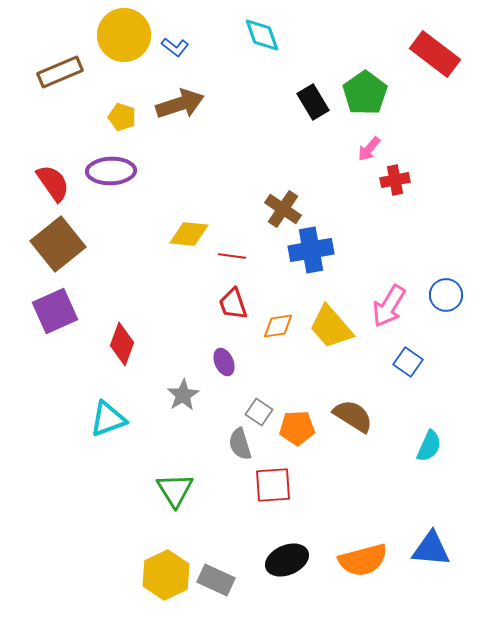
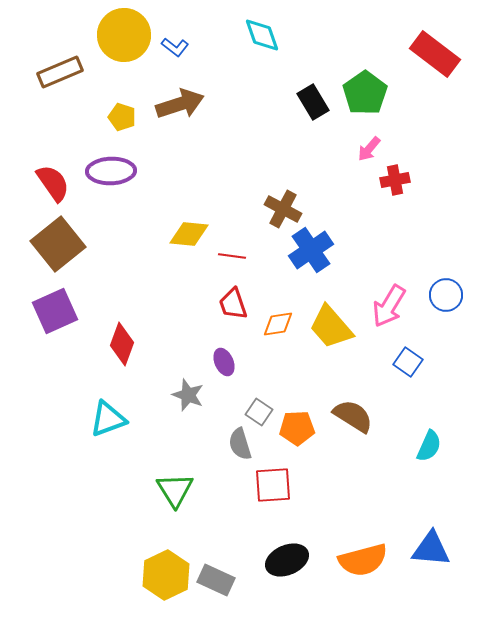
brown cross at (283, 209): rotated 6 degrees counterclockwise
blue cross at (311, 250): rotated 24 degrees counterclockwise
orange diamond at (278, 326): moved 2 px up
gray star at (183, 395): moved 5 px right; rotated 20 degrees counterclockwise
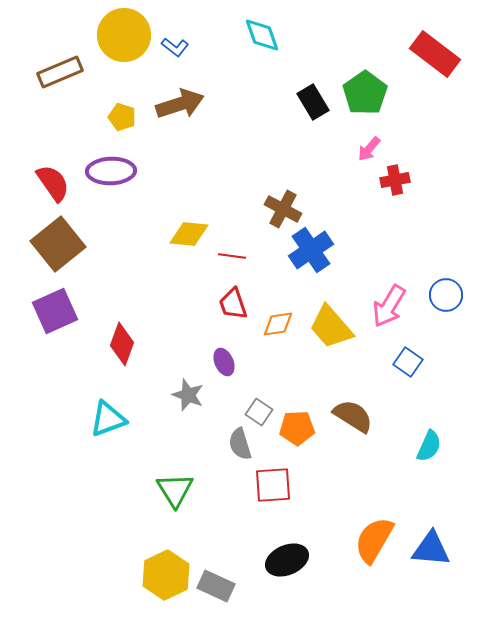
orange semicircle at (363, 560): moved 11 px right, 20 px up; rotated 135 degrees clockwise
gray rectangle at (216, 580): moved 6 px down
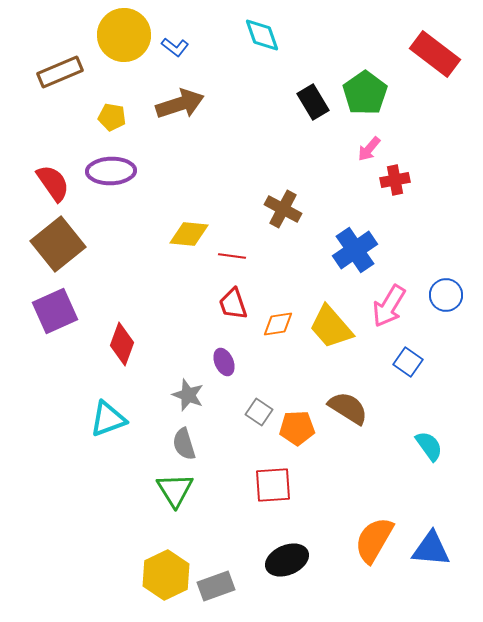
yellow pentagon at (122, 117): moved 10 px left; rotated 8 degrees counterclockwise
blue cross at (311, 250): moved 44 px right
brown semicircle at (353, 416): moved 5 px left, 8 px up
gray semicircle at (240, 444): moved 56 px left
cyan semicircle at (429, 446): rotated 60 degrees counterclockwise
gray rectangle at (216, 586): rotated 45 degrees counterclockwise
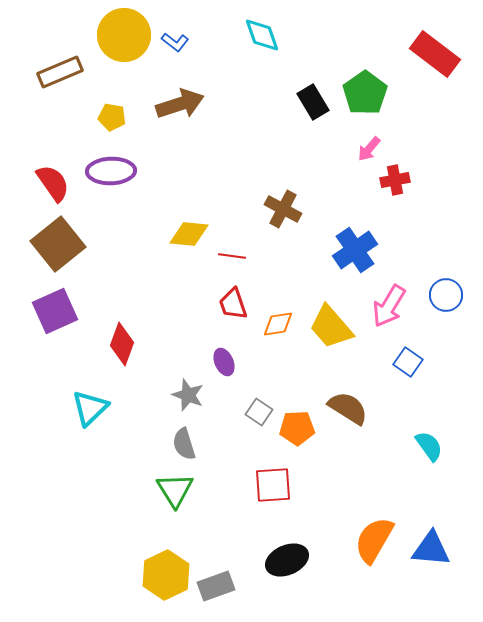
blue L-shape at (175, 47): moved 5 px up
cyan triangle at (108, 419): moved 18 px left, 11 px up; rotated 24 degrees counterclockwise
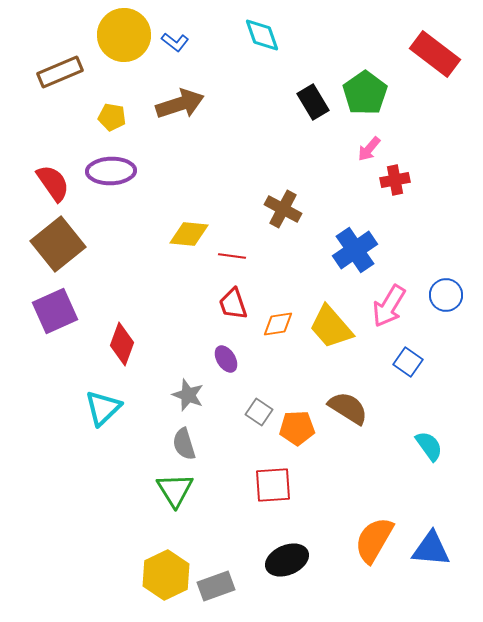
purple ellipse at (224, 362): moved 2 px right, 3 px up; rotated 8 degrees counterclockwise
cyan triangle at (90, 408): moved 13 px right
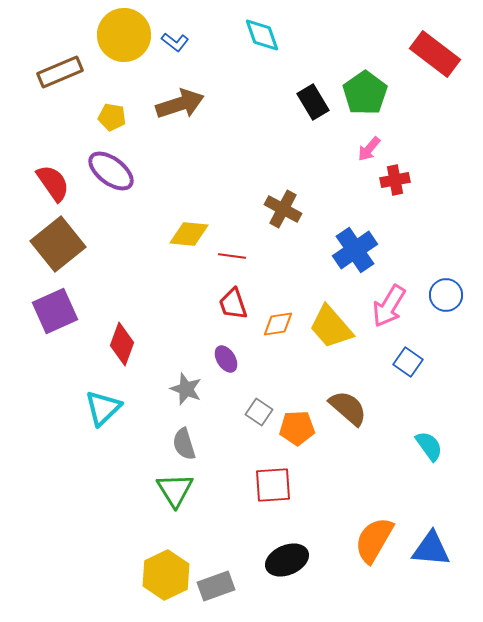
purple ellipse at (111, 171): rotated 39 degrees clockwise
gray star at (188, 395): moved 2 px left, 6 px up
brown semicircle at (348, 408): rotated 9 degrees clockwise
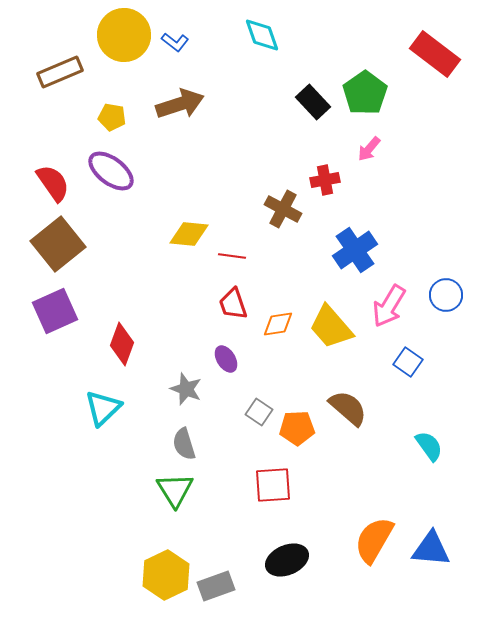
black rectangle at (313, 102): rotated 12 degrees counterclockwise
red cross at (395, 180): moved 70 px left
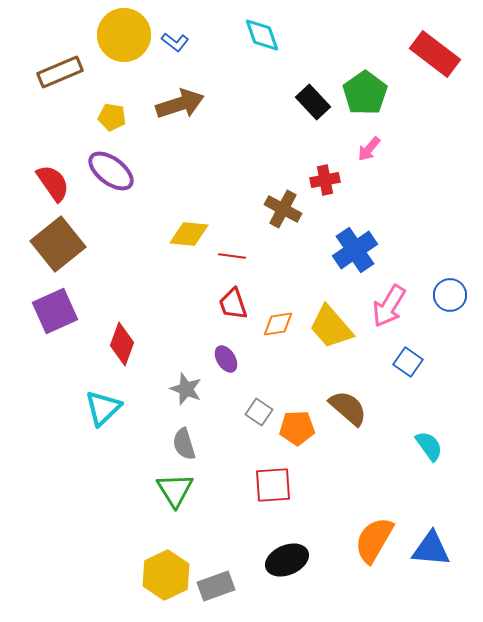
blue circle at (446, 295): moved 4 px right
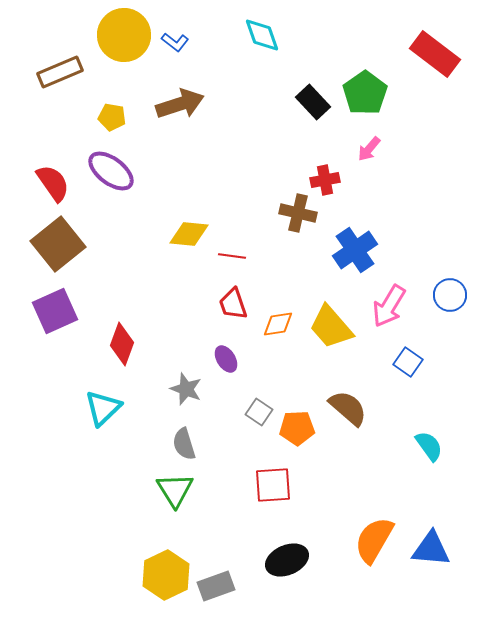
brown cross at (283, 209): moved 15 px right, 4 px down; rotated 15 degrees counterclockwise
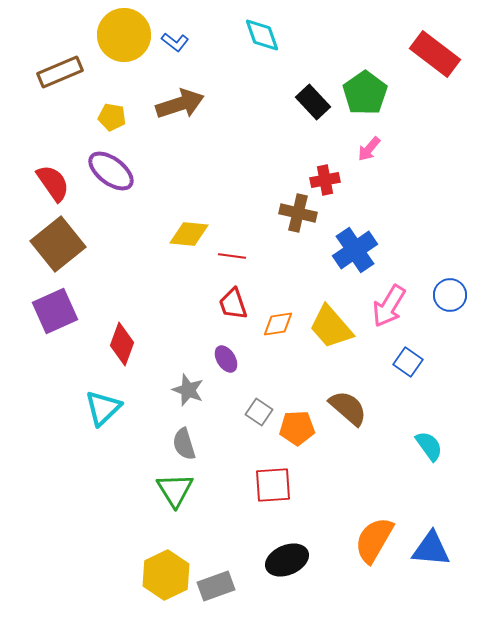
gray star at (186, 389): moved 2 px right, 1 px down
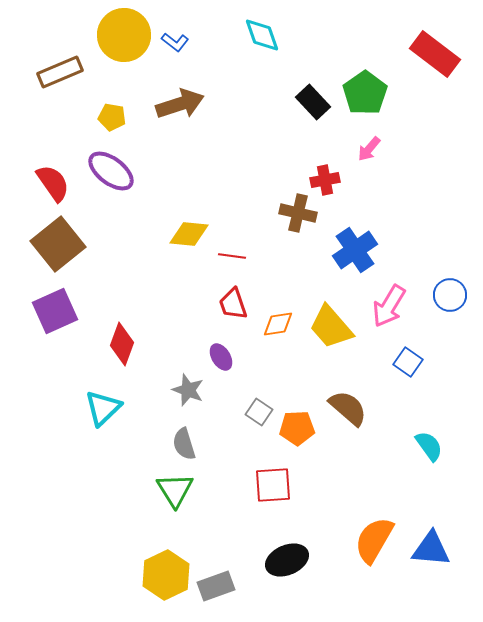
purple ellipse at (226, 359): moved 5 px left, 2 px up
